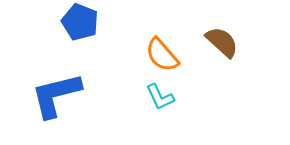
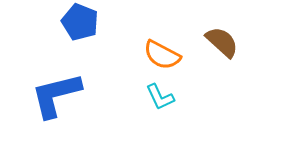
orange semicircle: rotated 21 degrees counterclockwise
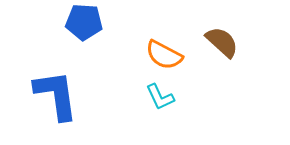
blue pentagon: moved 4 px right; rotated 18 degrees counterclockwise
orange semicircle: moved 2 px right
blue L-shape: rotated 96 degrees clockwise
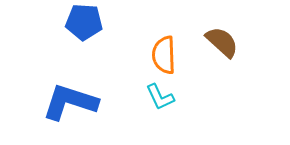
orange semicircle: rotated 60 degrees clockwise
blue L-shape: moved 14 px right, 7 px down; rotated 64 degrees counterclockwise
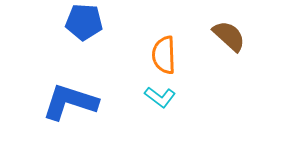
brown semicircle: moved 7 px right, 6 px up
cyan L-shape: rotated 28 degrees counterclockwise
